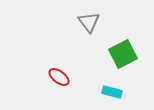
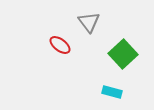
green square: rotated 16 degrees counterclockwise
red ellipse: moved 1 px right, 32 px up
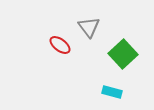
gray triangle: moved 5 px down
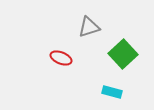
gray triangle: rotated 50 degrees clockwise
red ellipse: moved 1 px right, 13 px down; rotated 15 degrees counterclockwise
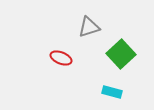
green square: moved 2 px left
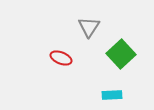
gray triangle: rotated 40 degrees counterclockwise
cyan rectangle: moved 3 px down; rotated 18 degrees counterclockwise
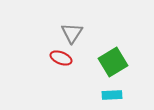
gray triangle: moved 17 px left, 6 px down
green square: moved 8 px left, 8 px down; rotated 12 degrees clockwise
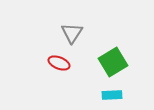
red ellipse: moved 2 px left, 5 px down
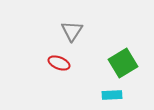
gray triangle: moved 2 px up
green square: moved 10 px right, 1 px down
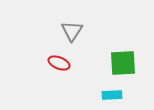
green square: rotated 28 degrees clockwise
